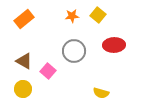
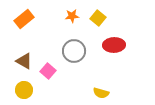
yellow square: moved 3 px down
yellow circle: moved 1 px right, 1 px down
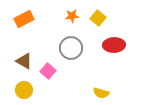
orange rectangle: rotated 12 degrees clockwise
gray circle: moved 3 px left, 3 px up
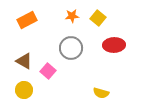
orange rectangle: moved 3 px right, 1 px down
